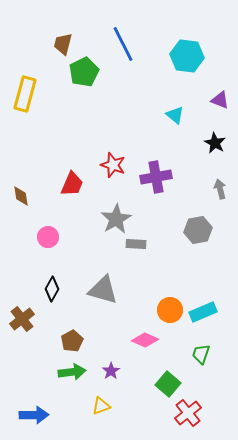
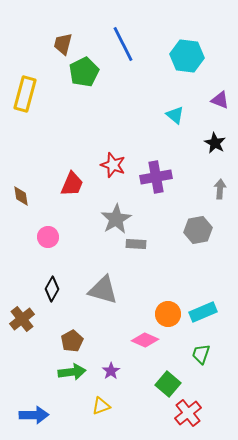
gray arrow: rotated 18 degrees clockwise
orange circle: moved 2 px left, 4 px down
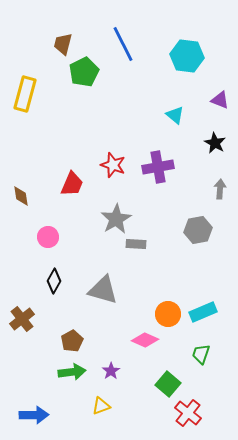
purple cross: moved 2 px right, 10 px up
black diamond: moved 2 px right, 8 px up
red cross: rotated 12 degrees counterclockwise
